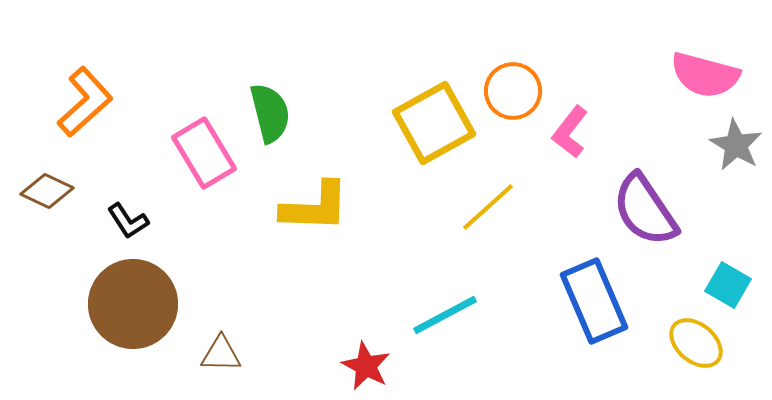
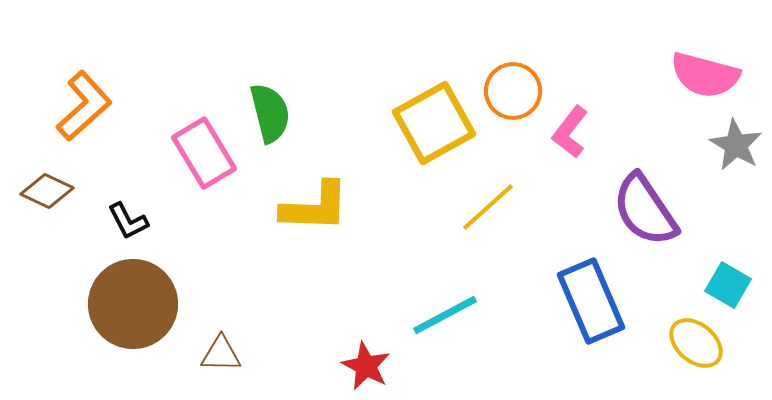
orange L-shape: moved 1 px left, 4 px down
black L-shape: rotated 6 degrees clockwise
blue rectangle: moved 3 px left
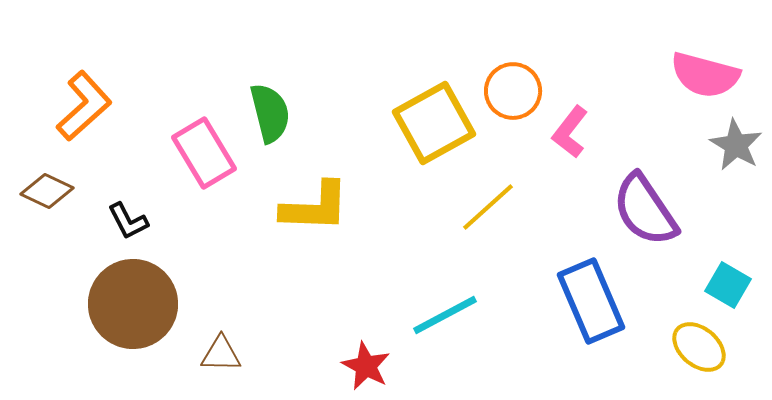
yellow ellipse: moved 3 px right, 4 px down
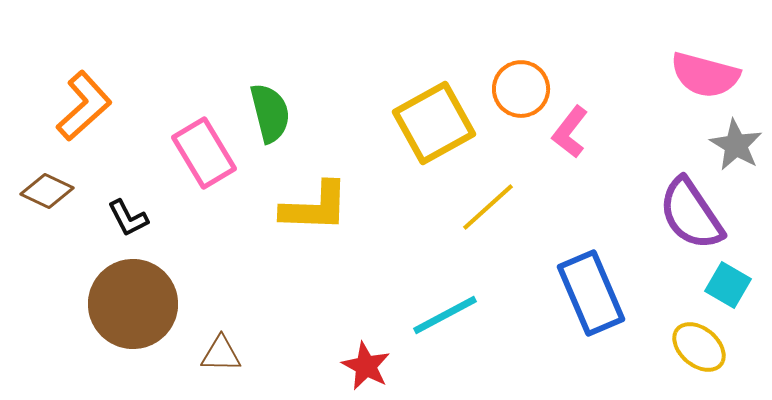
orange circle: moved 8 px right, 2 px up
purple semicircle: moved 46 px right, 4 px down
black L-shape: moved 3 px up
blue rectangle: moved 8 px up
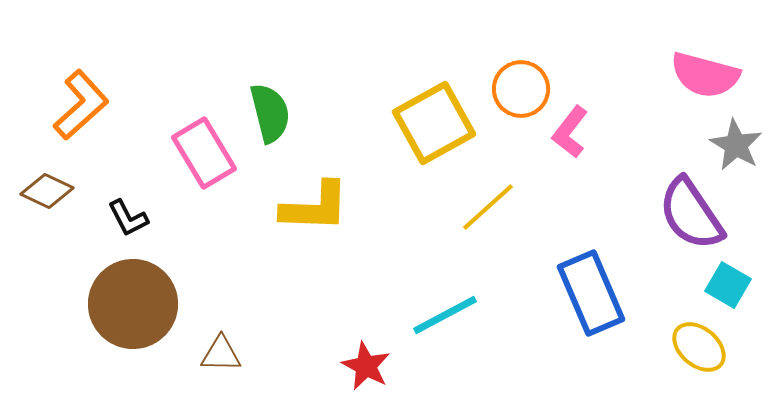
orange L-shape: moved 3 px left, 1 px up
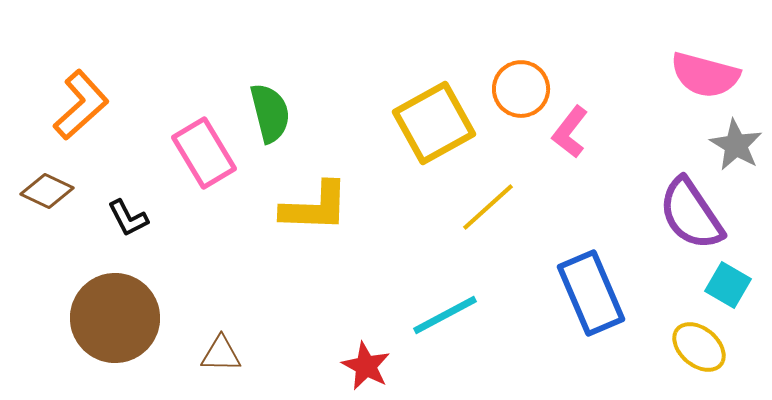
brown circle: moved 18 px left, 14 px down
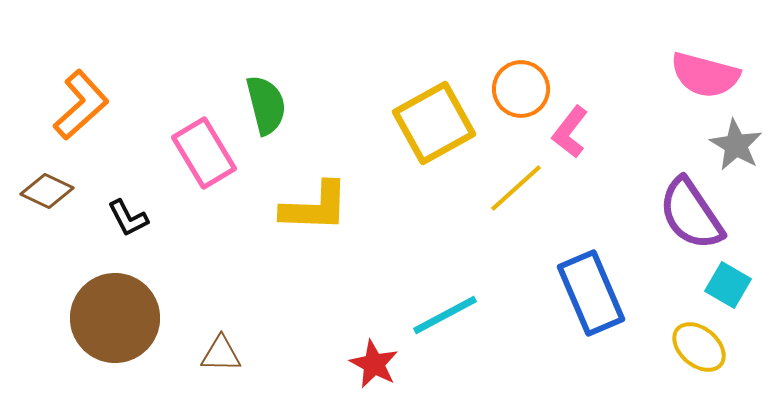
green semicircle: moved 4 px left, 8 px up
yellow line: moved 28 px right, 19 px up
red star: moved 8 px right, 2 px up
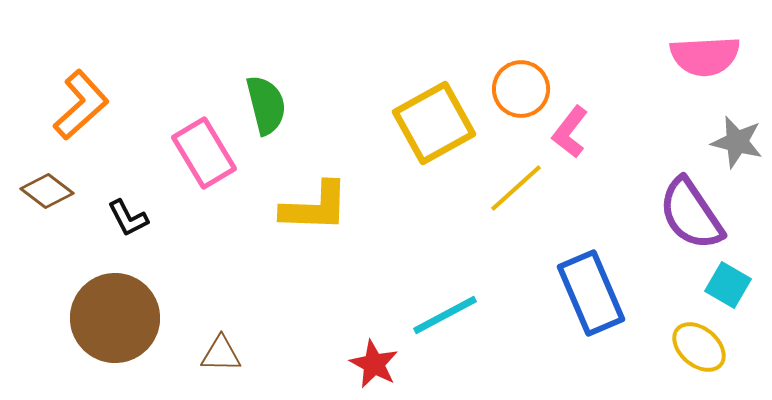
pink semicircle: moved 19 px up; rotated 18 degrees counterclockwise
gray star: moved 1 px right, 3 px up; rotated 16 degrees counterclockwise
brown diamond: rotated 12 degrees clockwise
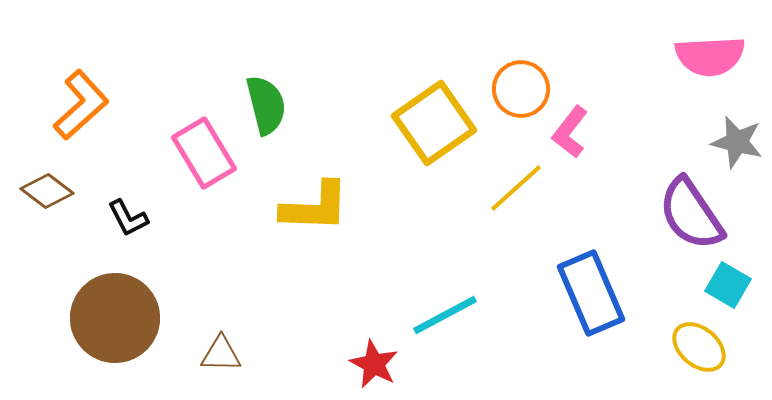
pink semicircle: moved 5 px right
yellow square: rotated 6 degrees counterclockwise
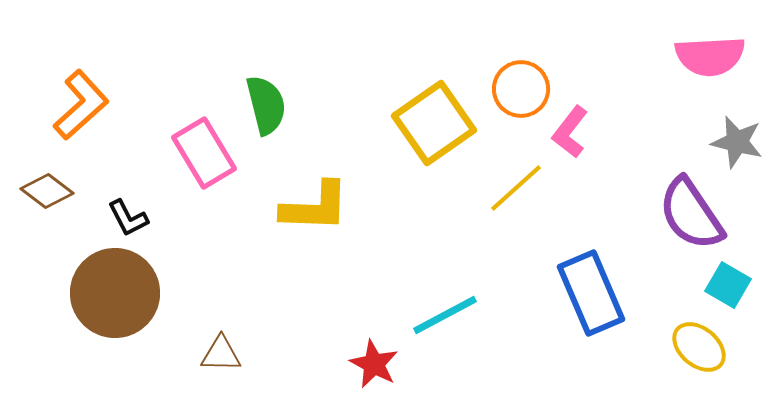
brown circle: moved 25 px up
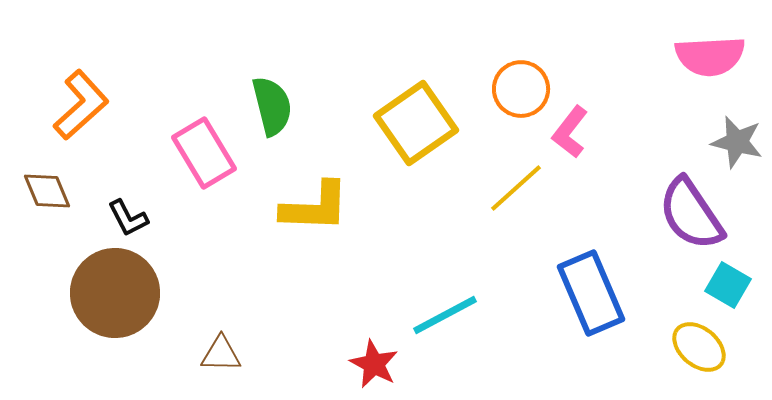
green semicircle: moved 6 px right, 1 px down
yellow square: moved 18 px left
brown diamond: rotated 30 degrees clockwise
